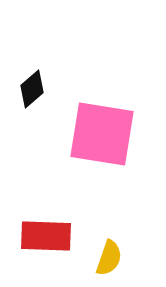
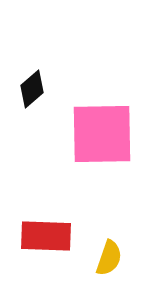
pink square: rotated 10 degrees counterclockwise
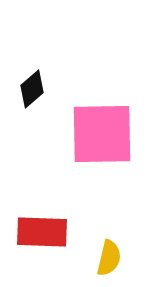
red rectangle: moved 4 px left, 4 px up
yellow semicircle: rotated 6 degrees counterclockwise
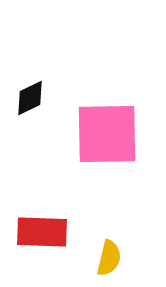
black diamond: moved 2 px left, 9 px down; rotated 15 degrees clockwise
pink square: moved 5 px right
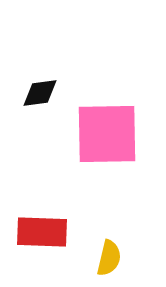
black diamond: moved 10 px right, 5 px up; rotated 18 degrees clockwise
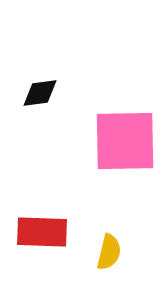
pink square: moved 18 px right, 7 px down
yellow semicircle: moved 6 px up
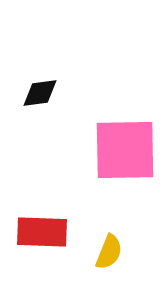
pink square: moved 9 px down
yellow semicircle: rotated 9 degrees clockwise
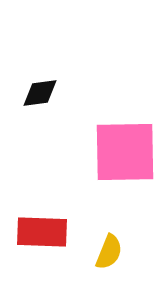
pink square: moved 2 px down
